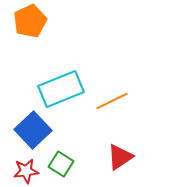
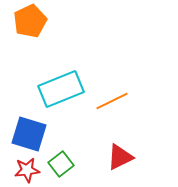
blue square: moved 4 px left, 4 px down; rotated 30 degrees counterclockwise
red triangle: rotated 8 degrees clockwise
green square: rotated 20 degrees clockwise
red star: moved 1 px right, 1 px up
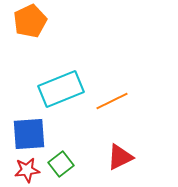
blue square: rotated 21 degrees counterclockwise
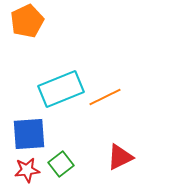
orange pentagon: moved 3 px left
orange line: moved 7 px left, 4 px up
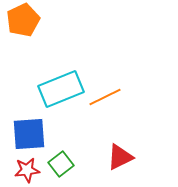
orange pentagon: moved 4 px left, 1 px up
